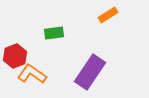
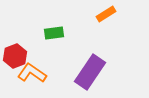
orange rectangle: moved 2 px left, 1 px up
orange L-shape: moved 1 px up
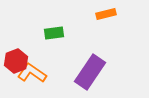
orange rectangle: rotated 18 degrees clockwise
red hexagon: moved 1 px right, 5 px down
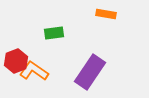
orange rectangle: rotated 24 degrees clockwise
orange L-shape: moved 2 px right, 2 px up
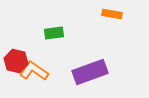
orange rectangle: moved 6 px right
red hexagon: rotated 25 degrees counterclockwise
purple rectangle: rotated 36 degrees clockwise
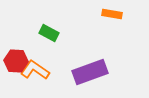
green rectangle: moved 5 px left; rotated 36 degrees clockwise
red hexagon: rotated 10 degrees counterclockwise
orange L-shape: moved 1 px right, 1 px up
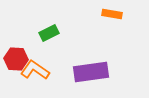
green rectangle: rotated 54 degrees counterclockwise
red hexagon: moved 2 px up
purple rectangle: moved 1 px right; rotated 12 degrees clockwise
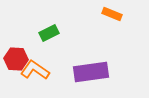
orange rectangle: rotated 12 degrees clockwise
